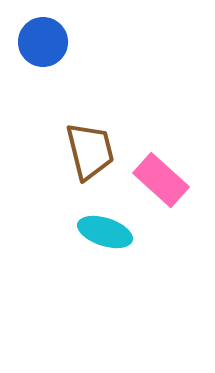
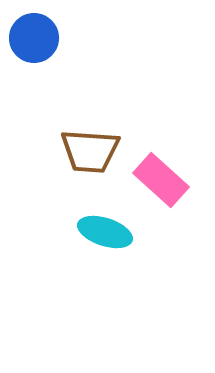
blue circle: moved 9 px left, 4 px up
brown trapezoid: rotated 108 degrees clockwise
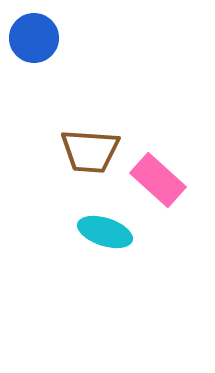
pink rectangle: moved 3 px left
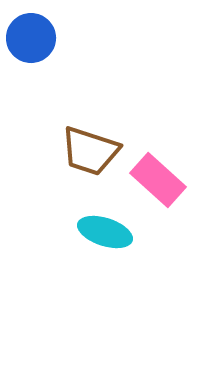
blue circle: moved 3 px left
brown trapezoid: rotated 14 degrees clockwise
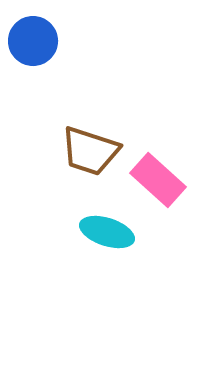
blue circle: moved 2 px right, 3 px down
cyan ellipse: moved 2 px right
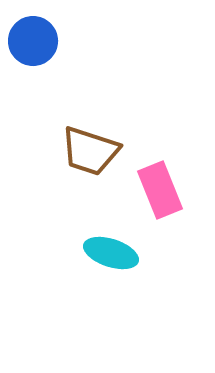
pink rectangle: moved 2 px right, 10 px down; rotated 26 degrees clockwise
cyan ellipse: moved 4 px right, 21 px down
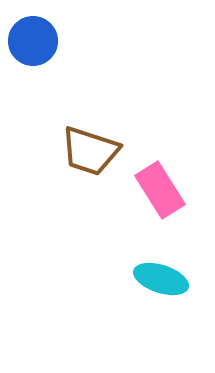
pink rectangle: rotated 10 degrees counterclockwise
cyan ellipse: moved 50 px right, 26 px down
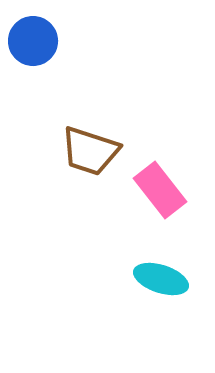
pink rectangle: rotated 6 degrees counterclockwise
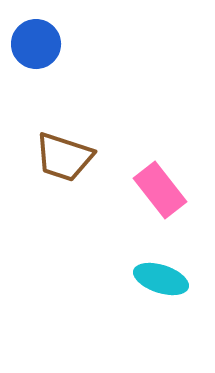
blue circle: moved 3 px right, 3 px down
brown trapezoid: moved 26 px left, 6 px down
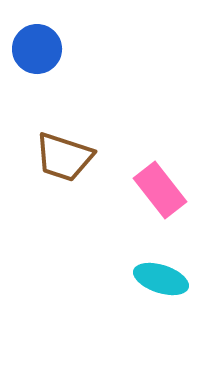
blue circle: moved 1 px right, 5 px down
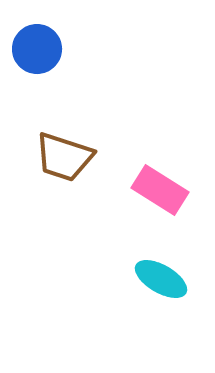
pink rectangle: rotated 20 degrees counterclockwise
cyan ellipse: rotated 12 degrees clockwise
